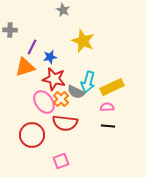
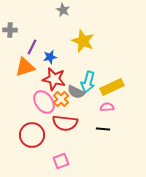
black line: moved 5 px left, 3 px down
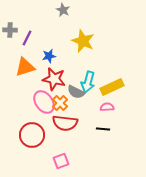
purple line: moved 5 px left, 9 px up
blue star: moved 1 px left, 1 px up
orange cross: moved 1 px left, 4 px down
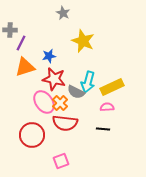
gray star: moved 3 px down
purple line: moved 6 px left, 5 px down
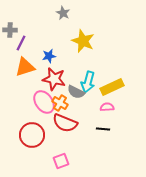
orange cross: rotated 14 degrees counterclockwise
red semicircle: rotated 15 degrees clockwise
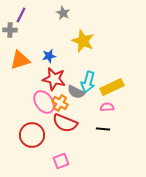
purple line: moved 28 px up
orange triangle: moved 5 px left, 7 px up
